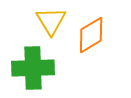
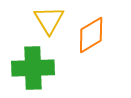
yellow triangle: moved 2 px left, 1 px up
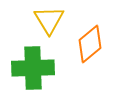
orange diamond: moved 1 px left, 9 px down; rotated 9 degrees counterclockwise
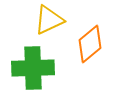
yellow triangle: rotated 36 degrees clockwise
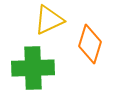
orange diamond: rotated 33 degrees counterclockwise
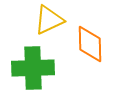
orange diamond: rotated 18 degrees counterclockwise
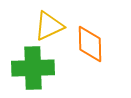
yellow triangle: moved 6 px down
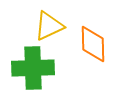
orange diamond: moved 3 px right
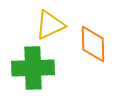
yellow triangle: moved 1 px right, 1 px up
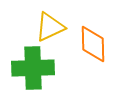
yellow triangle: moved 2 px down
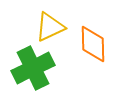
green cross: rotated 24 degrees counterclockwise
